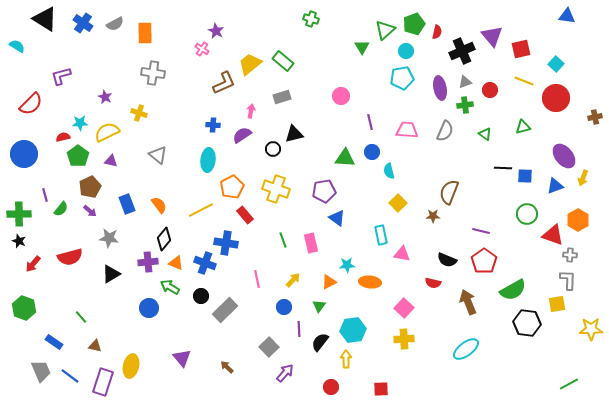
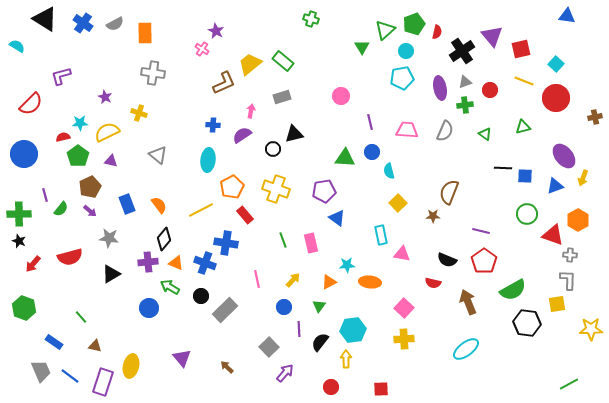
black cross at (462, 51): rotated 10 degrees counterclockwise
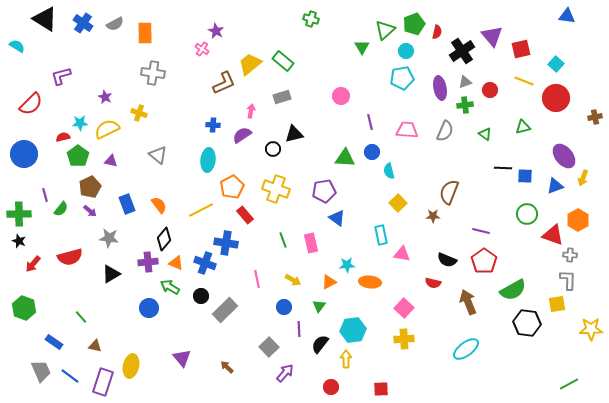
yellow semicircle at (107, 132): moved 3 px up
yellow arrow at (293, 280): rotated 77 degrees clockwise
black semicircle at (320, 342): moved 2 px down
